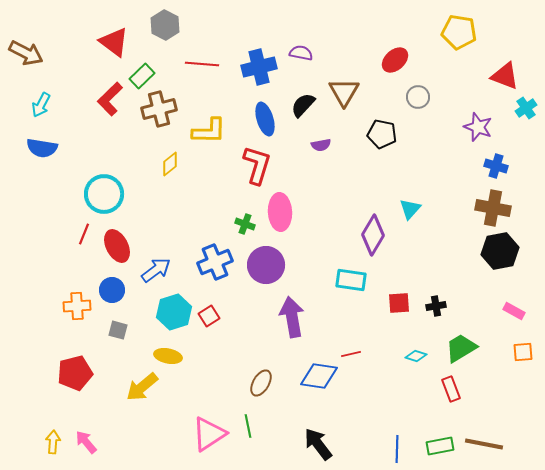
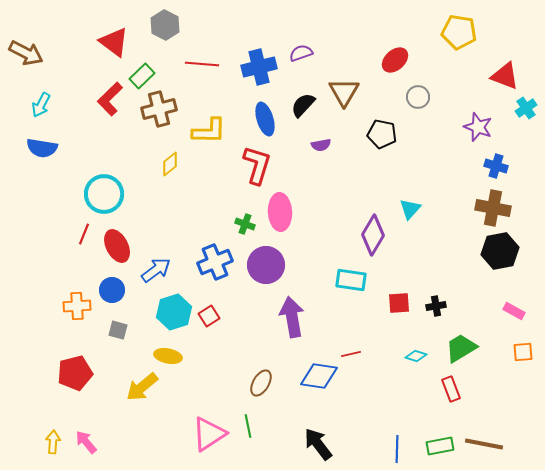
purple semicircle at (301, 53): rotated 30 degrees counterclockwise
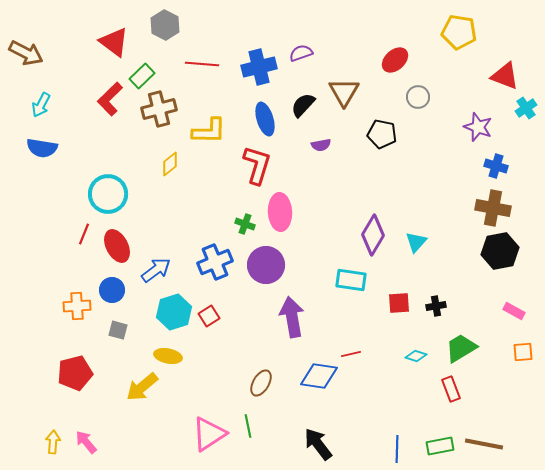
cyan circle at (104, 194): moved 4 px right
cyan triangle at (410, 209): moved 6 px right, 33 px down
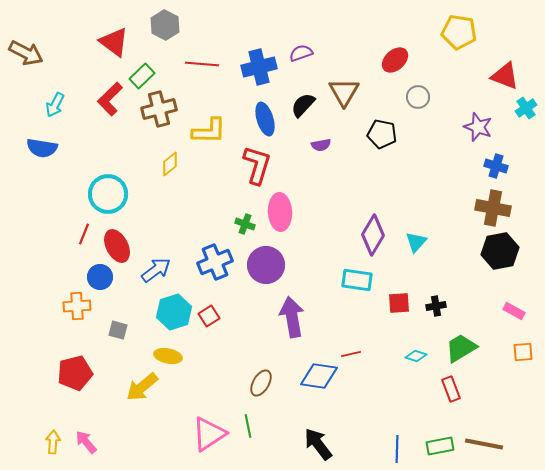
cyan arrow at (41, 105): moved 14 px right
cyan rectangle at (351, 280): moved 6 px right
blue circle at (112, 290): moved 12 px left, 13 px up
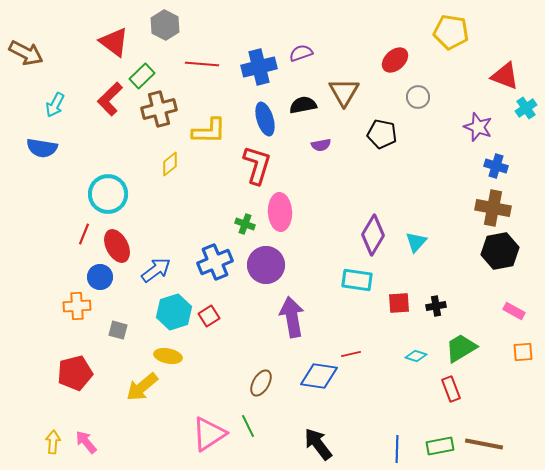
yellow pentagon at (459, 32): moved 8 px left
black semicircle at (303, 105): rotated 36 degrees clockwise
green line at (248, 426): rotated 15 degrees counterclockwise
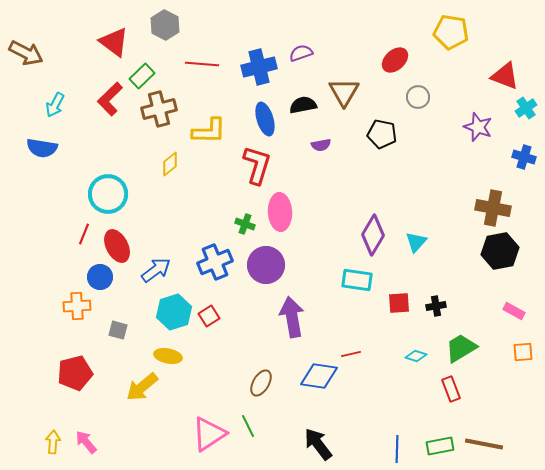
blue cross at (496, 166): moved 28 px right, 9 px up
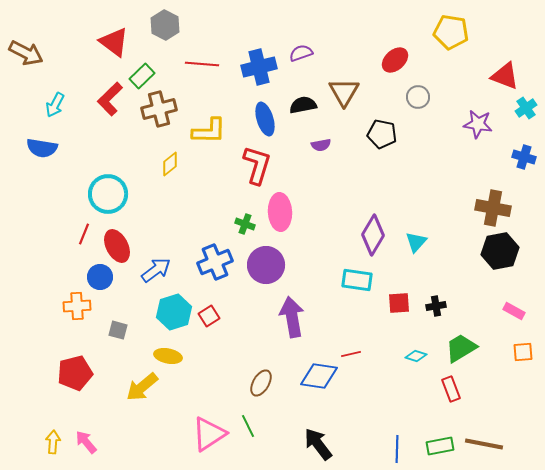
purple star at (478, 127): moved 3 px up; rotated 12 degrees counterclockwise
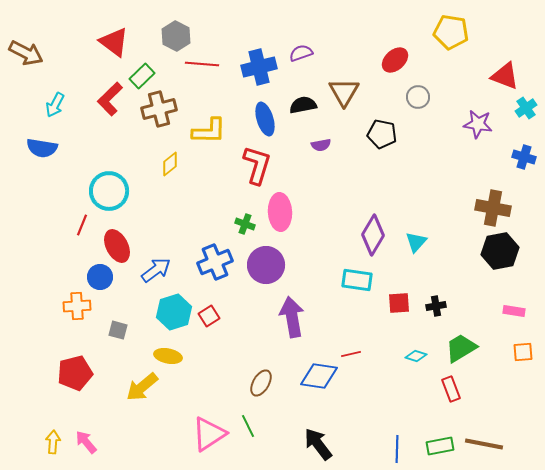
gray hexagon at (165, 25): moved 11 px right, 11 px down
cyan circle at (108, 194): moved 1 px right, 3 px up
red line at (84, 234): moved 2 px left, 9 px up
pink rectangle at (514, 311): rotated 20 degrees counterclockwise
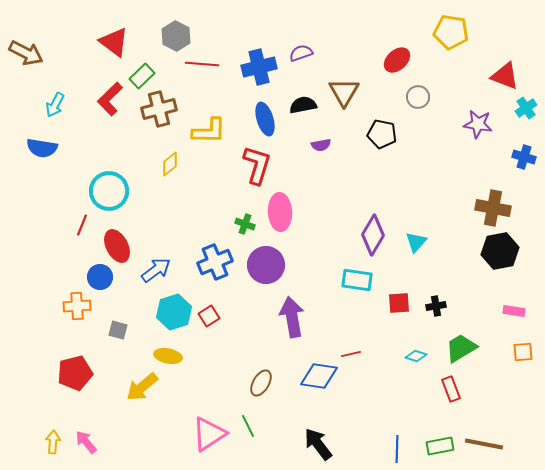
red ellipse at (395, 60): moved 2 px right
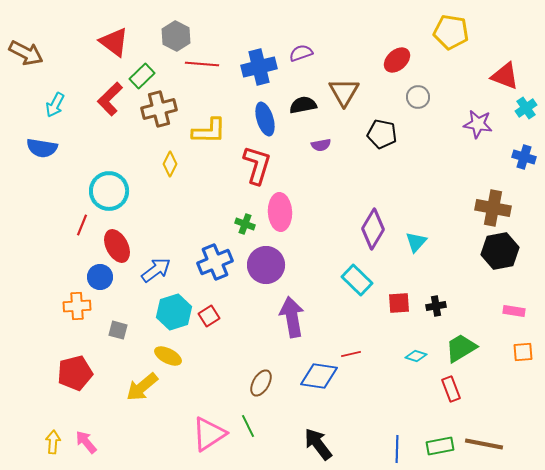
yellow diamond at (170, 164): rotated 25 degrees counterclockwise
purple diamond at (373, 235): moved 6 px up
cyan rectangle at (357, 280): rotated 36 degrees clockwise
yellow ellipse at (168, 356): rotated 16 degrees clockwise
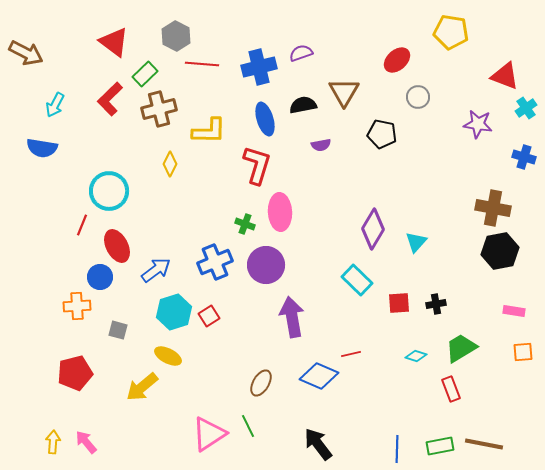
green rectangle at (142, 76): moved 3 px right, 2 px up
black cross at (436, 306): moved 2 px up
blue diamond at (319, 376): rotated 15 degrees clockwise
